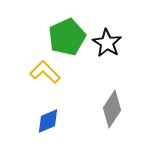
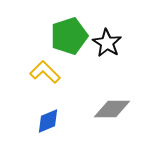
green pentagon: moved 2 px right, 1 px up; rotated 6 degrees clockwise
gray diamond: rotated 57 degrees clockwise
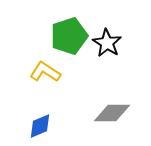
yellow L-shape: rotated 12 degrees counterclockwise
gray diamond: moved 4 px down
blue diamond: moved 8 px left, 5 px down
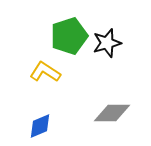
black star: rotated 24 degrees clockwise
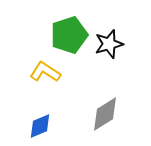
green pentagon: moved 1 px up
black star: moved 2 px right, 1 px down
gray diamond: moved 7 px left, 1 px down; rotated 33 degrees counterclockwise
